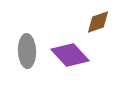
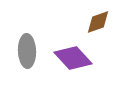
purple diamond: moved 3 px right, 3 px down
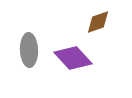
gray ellipse: moved 2 px right, 1 px up
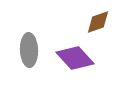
purple diamond: moved 2 px right
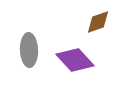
purple diamond: moved 2 px down
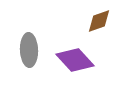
brown diamond: moved 1 px right, 1 px up
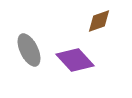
gray ellipse: rotated 24 degrees counterclockwise
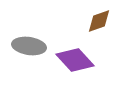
gray ellipse: moved 4 px up; rotated 56 degrees counterclockwise
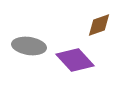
brown diamond: moved 4 px down
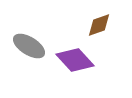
gray ellipse: rotated 24 degrees clockwise
